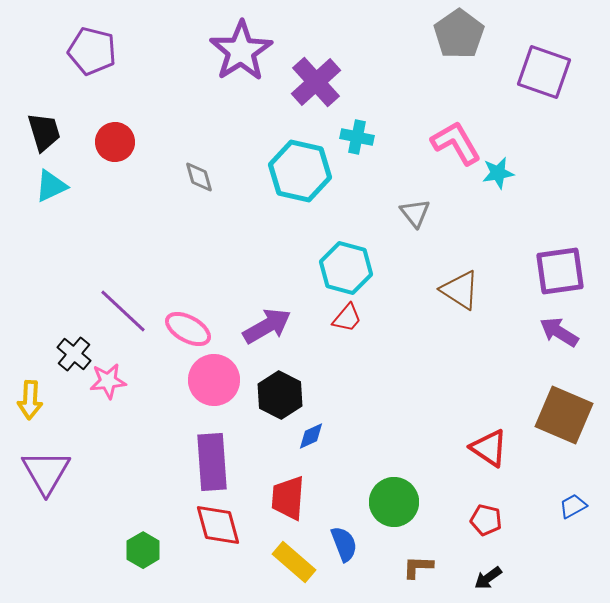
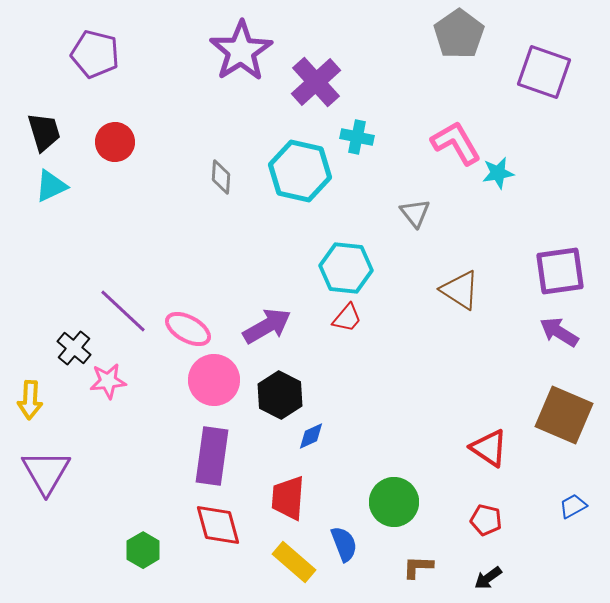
purple pentagon at (92, 51): moved 3 px right, 3 px down
gray diamond at (199, 177): moved 22 px right; rotated 20 degrees clockwise
cyan hexagon at (346, 268): rotated 9 degrees counterclockwise
black cross at (74, 354): moved 6 px up
purple rectangle at (212, 462): moved 6 px up; rotated 12 degrees clockwise
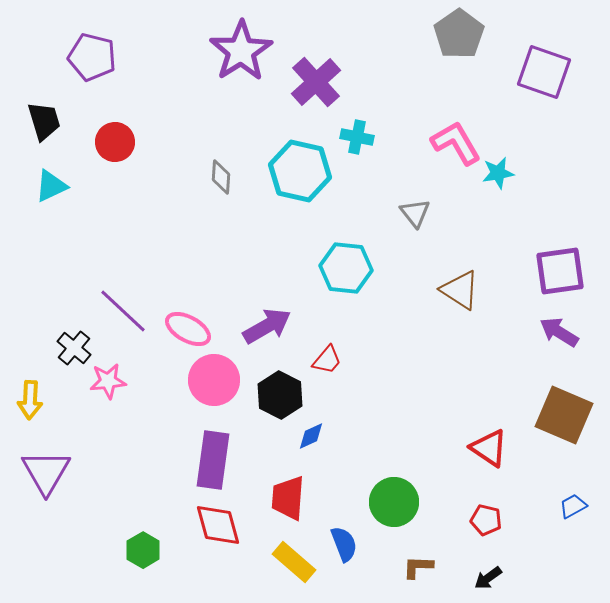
purple pentagon at (95, 54): moved 3 px left, 3 px down
black trapezoid at (44, 132): moved 11 px up
red trapezoid at (347, 318): moved 20 px left, 42 px down
purple rectangle at (212, 456): moved 1 px right, 4 px down
